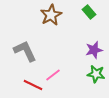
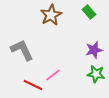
gray L-shape: moved 3 px left, 1 px up
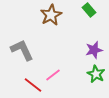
green rectangle: moved 2 px up
green star: rotated 18 degrees clockwise
red line: rotated 12 degrees clockwise
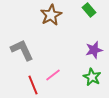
green star: moved 4 px left, 3 px down
red line: rotated 30 degrees clockwise
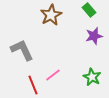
purple star: moved 14 px up
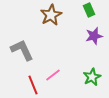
green rectangle: rotated 16 degrees clockwise
green star: rotated 18 degrees clockwise
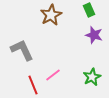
purple star: moved 1 px up; rotated 30 degrees clockwise
